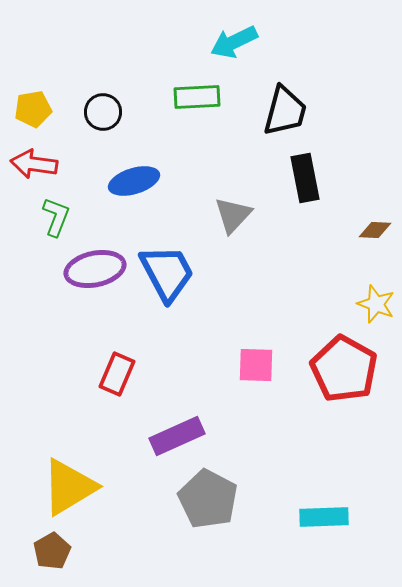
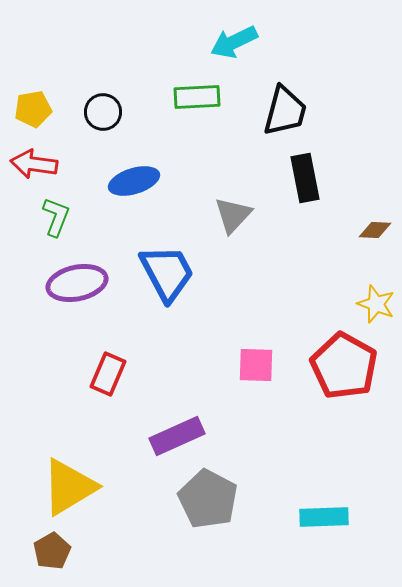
purple ellipse: moved 18 px left, 14 px down
red pentagon: moved 3 px up
red rectangle: moved 9 px left
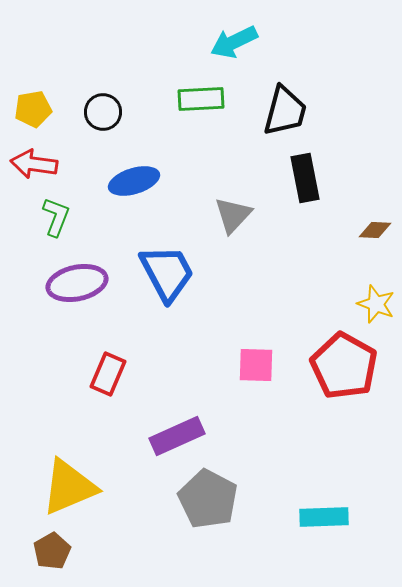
green rectangle: moved 4 px right, 2 px down
yellow triangle: rotated 8 degrees clockwise
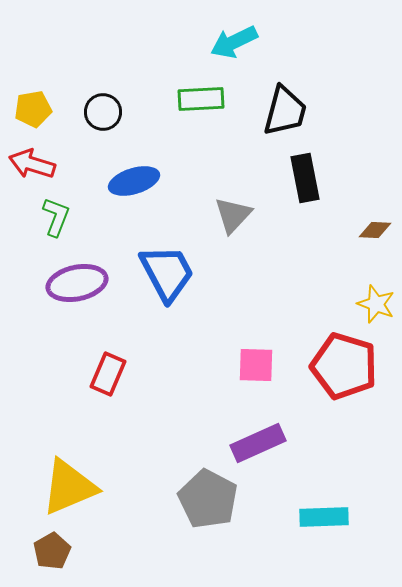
red arrow: moved 2 px left; rotated 9 degrees clockwise
red pentagon: rotated 12 degrees counterclockwise
purple rectangle: moved 81 px right, 7 px down
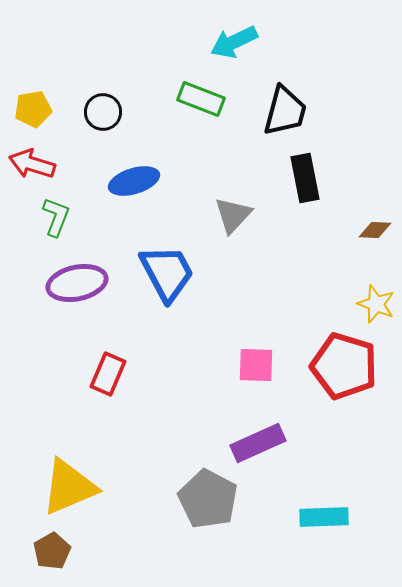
green rectangle: rotated 24 degrees clockwise
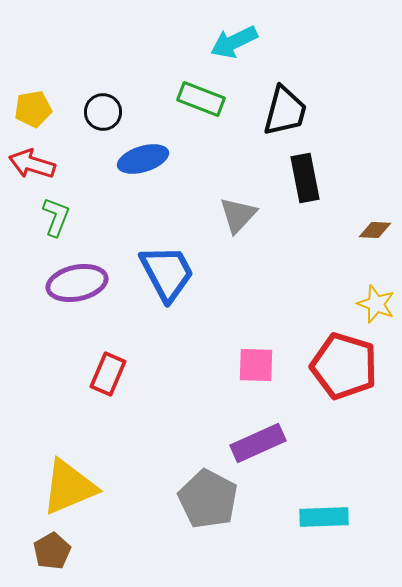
blue ellipse: moved 9 px right, 22 px up
gray triangle: moved 5 px right
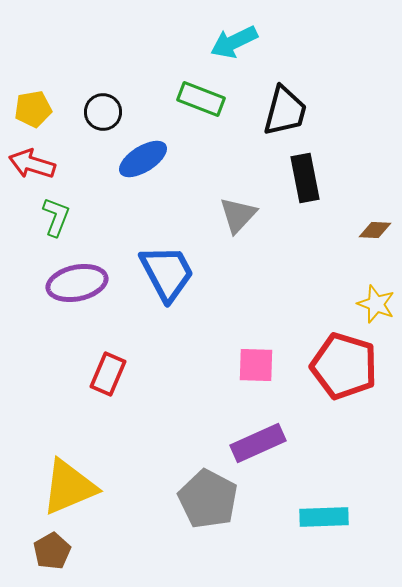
blue ellipse: rotated 15 degrees counterclockwise
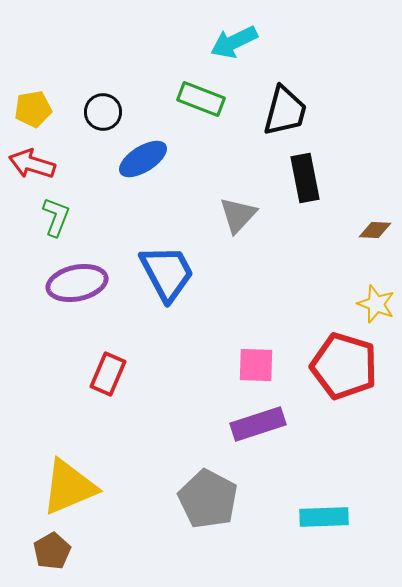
purple rectangle: moved 19 px up; rotated 6 degrees clockwise
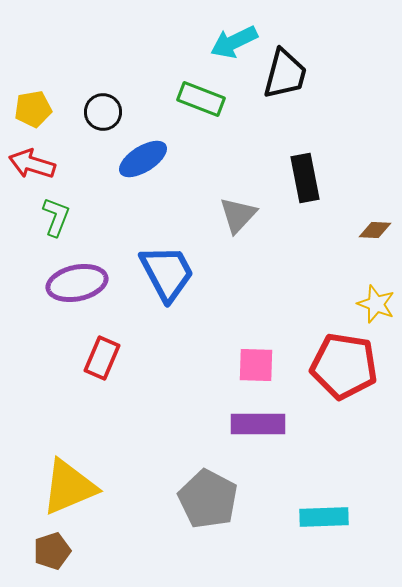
black trapezoid: moved 37 px up
red pentagon: rotated 8 degrees counterclockwise
red rectangle: moved 6 px left, 16 px up
purple rectangle: rotated 18 degrees clockwise
brown pentagon: rotated 12 degrees clockwise
